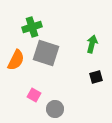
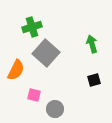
green arrow: rotated 30 degrees counterclockwise
gray square: rotated 24 degrees clockwise
orange semicircle: moved 10 px down
black square: moved 2 px left, 3 px down
pink square: rotated 16 degrees counterclockwise
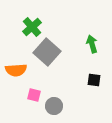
green cross: rotated 24 degrees counterclockwise
gray square: moved 1 px right, 1 px up
orange semicircle: rotated 60 degrees clockwise
black square: rotated 24 degrees clockwise
gray circle: moved 1 px left, 3 px up
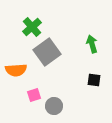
gray square: rotated 12 degrees clockwise
pink square: rotated 32 degrees counterclockwise
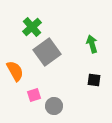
orange semicircle: moved 1 px left, 1 px down; rotated 115 degrees counterclockwise
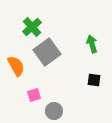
orange semicircle: moved 1 px right, 5 px up
gray circle: moved 5 px down
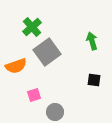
green arrow: moved 3 px up
orange semicircle: rotated 100 degrees clockwise
gray circle: moved 1 px right, 1 px down
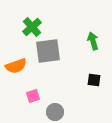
green arrow: moved 1 px right
gray square: moved 1 px right, 1 px up; rotated 28 degrees clockwise
pink square: moved 1 px left, 1 px down
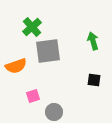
gray circle: moved 1 px left
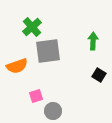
green arrow: rotated 18 degrees clockwise
orange semicircle: moved 1 px right
black square: moved 5 px right, 5 px up; rotated 24 degrees clockwise
pink square: moved 3 px right
gray circle: moved 1 px left, 1 px up
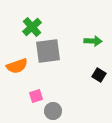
green arrow: rotated 90 degrees clockwise
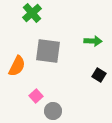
green cross: moved 14 px up
gray square: rotated 16 degrees clockwise
orange semicircle: rotated 45 degrees counterclockwise
pink square: rotated 24 degrees counterclockwise
